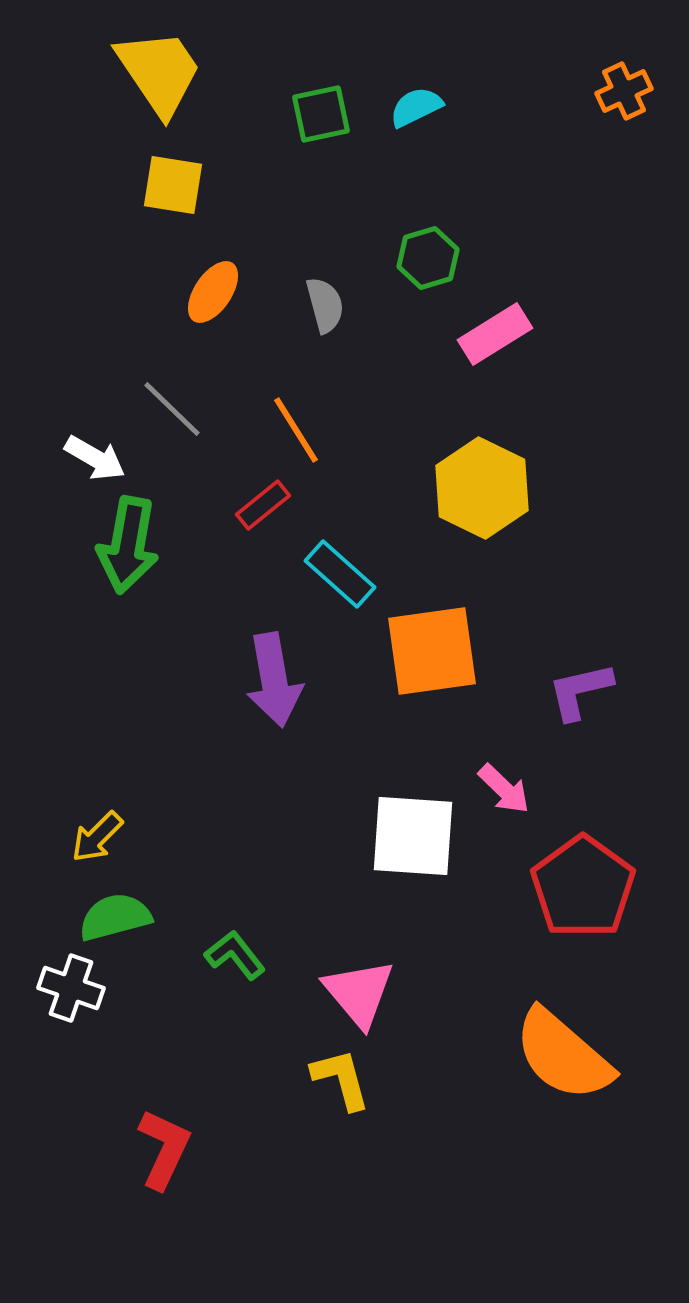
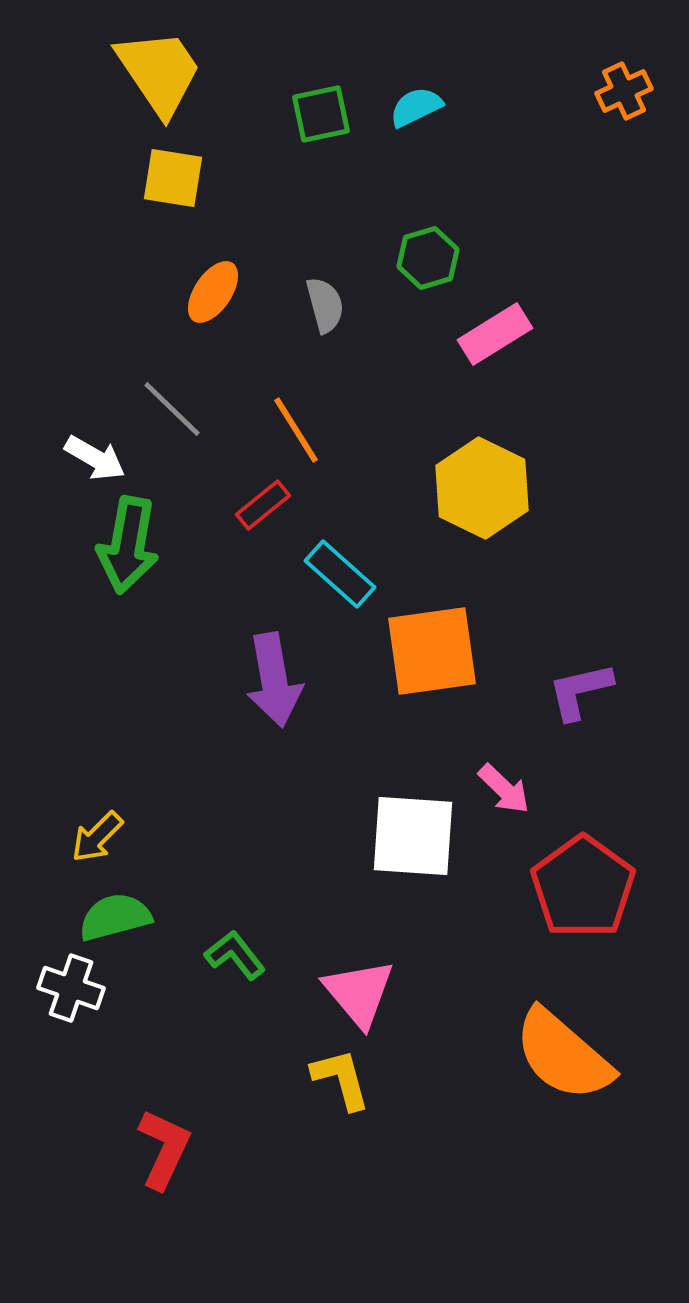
yellow square: moved 7 px up
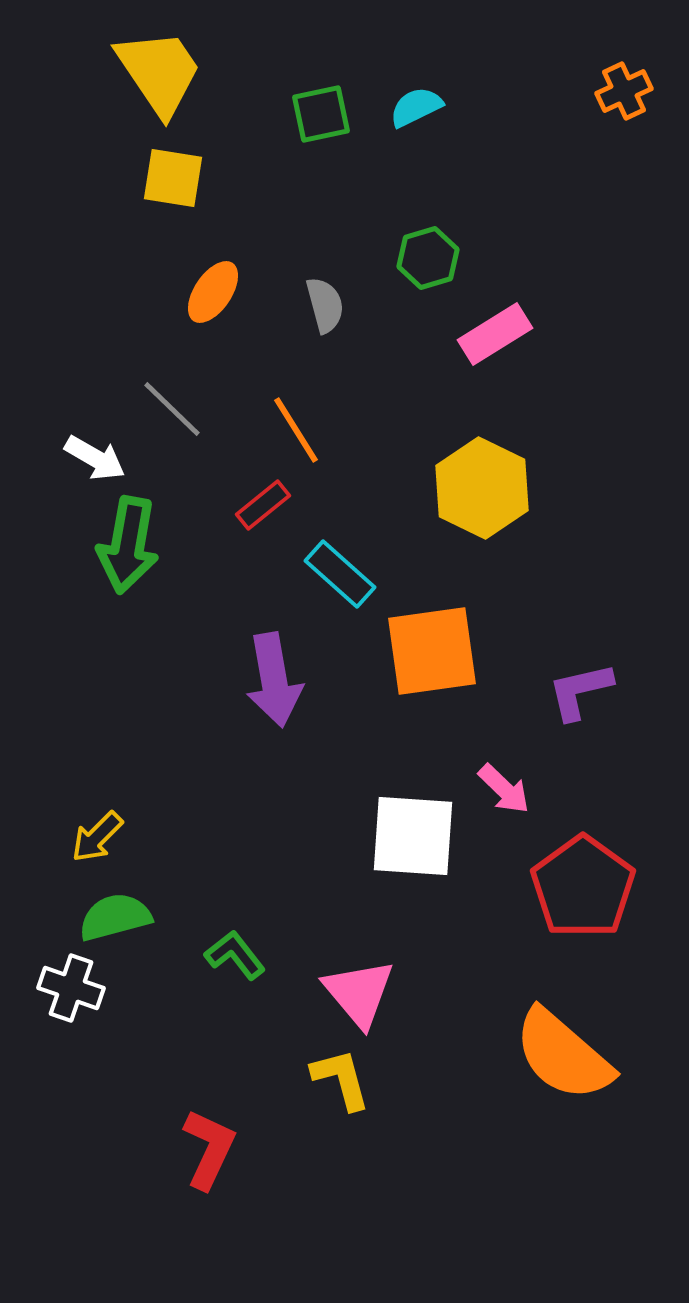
red L-shape: moved 45 px right
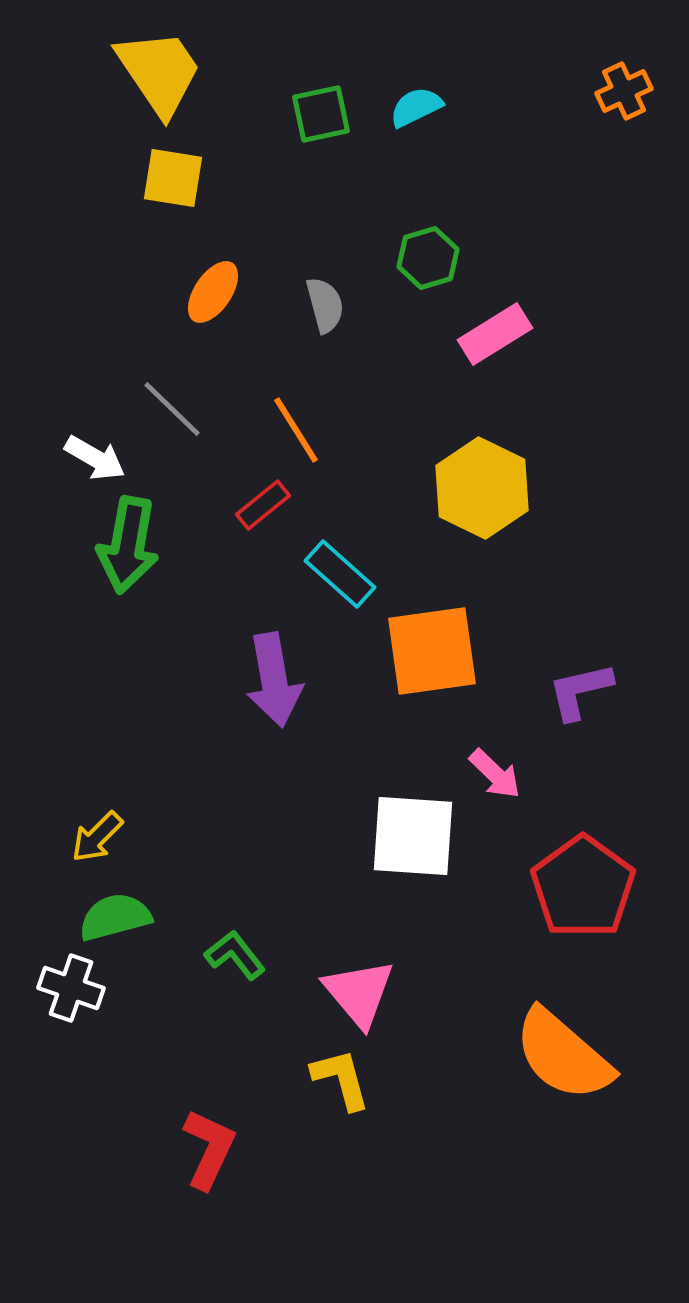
pink arrow: moved 9 px left, 15 px up
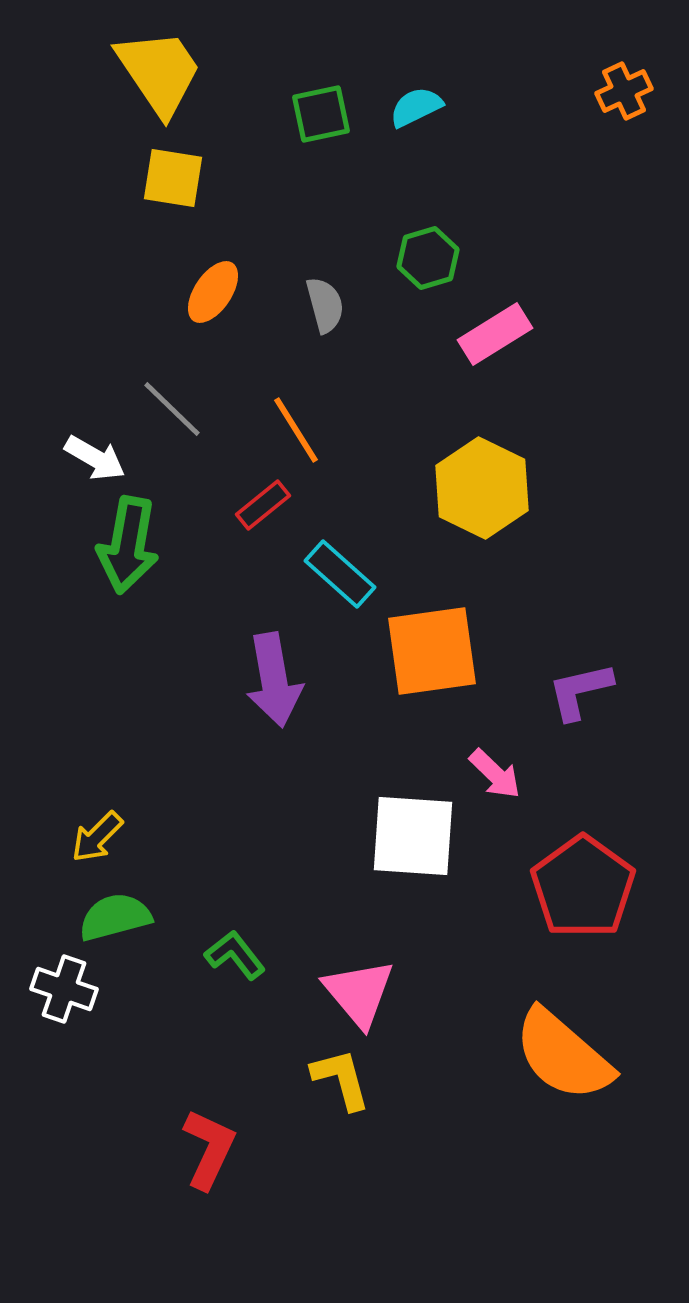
white cross: moved 7 px left, 1 px down
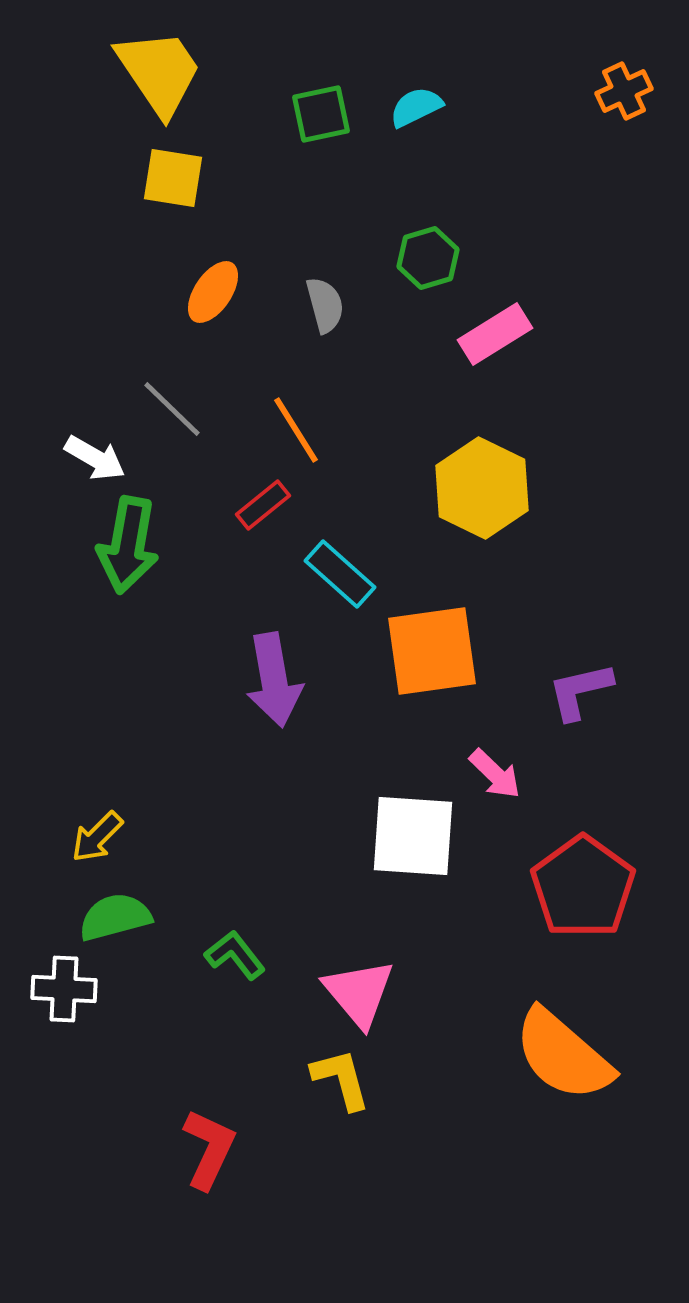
white cross: rotated 16 degrees counterclockwise
